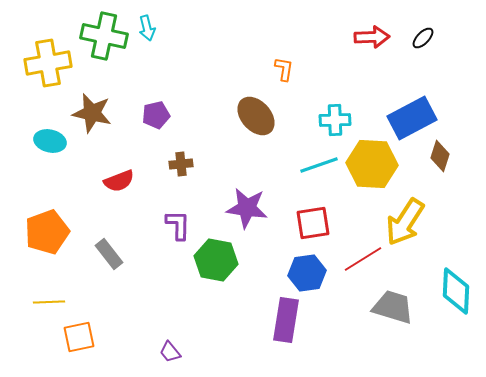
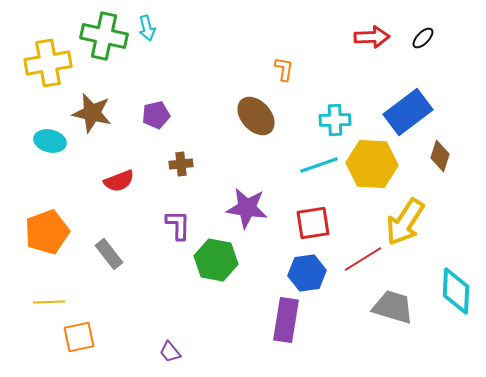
blue rectangle: moved 4 px left, 6 px up; rotated 9 degrees counterclockwise
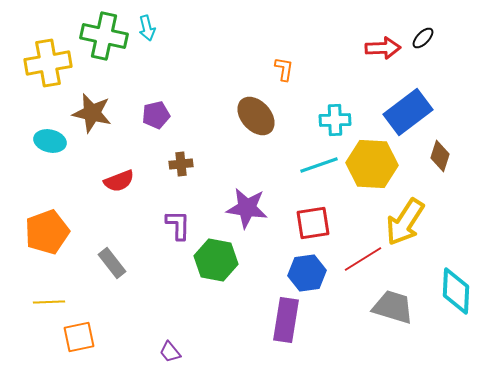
red arrow: moved 11 px right, 11 px down
gray rectangle: moved 3 px right, 9 px down
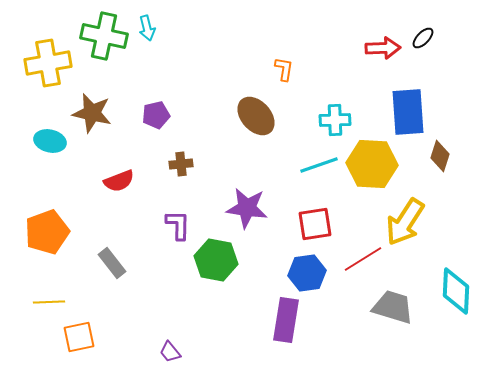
blue rectangle: rotated 57 degrees counterclockwise
red square: moved 2 px right, 1 px down
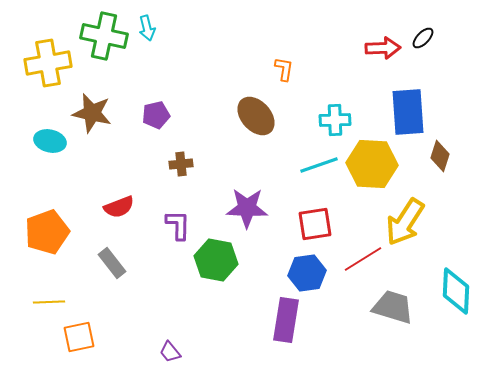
red semicircle: moved 26 px down
purple star: rotated 6 degrees counterclockwise
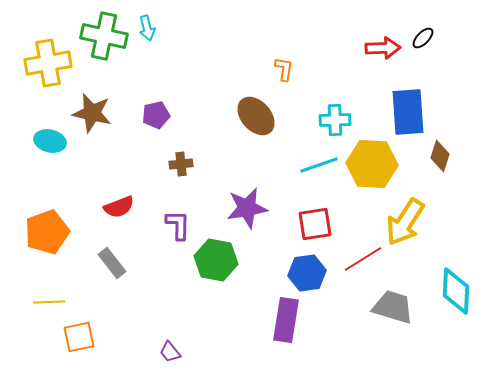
purple star: rotated 12 degrees counterclockwise
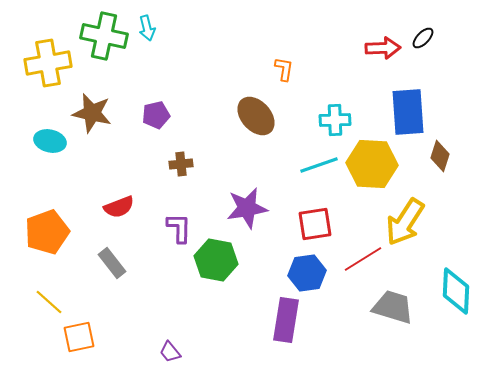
purple L-shape: moved 1 px right, 3 px down
yellow line: rotated 44 degrees clockwise
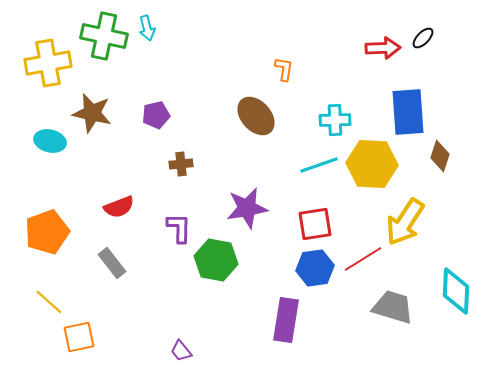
blue hexagon: moved 8 px right, 5 px up
purple trapezoid: moved 11 px right, 1 px up
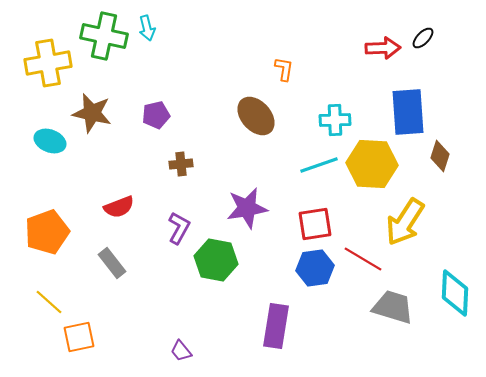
cyan ellipse: rotated 8 degrees clockwise
purple L-shape: rotated 28 degrees clockwise
red line: rotated 63 degrees clockwise
cyan diamond: moved 1 px left, 2 px down
purple rectangle: moved 10 px left, 6 px down
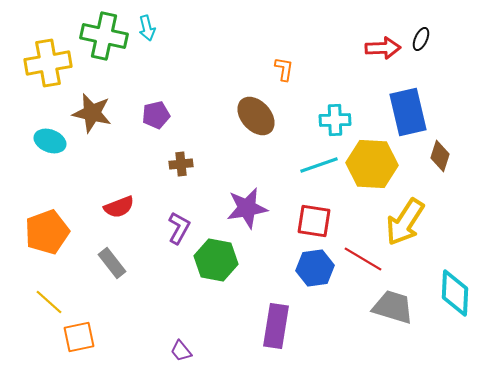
black ellipse: moved 2 px left, 1 px down; rotated 20 degrees counterclockwise
blue rectangle: rotated 9 degrees counterclockwise
red square: moved 1 px left, 3 px up; rotated 18 degrees clockwise
